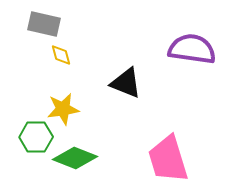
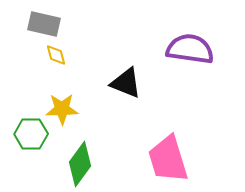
purple semicircle: moved 2 px left
yellow diamond: moved 5 px left
yellow star: moved 1 px left; rotated 8 degrees clockwise
green hexagon: moved 5 px left, 3 px up
green diamond: moved 5 px right, 6 px down; rotated 75 degrees counterclockwise
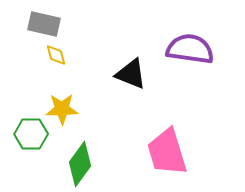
black triangle: moved 5 px right, 9 px up
pink trapezoid: moved 1 px left, 7 px up
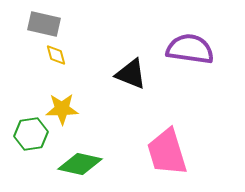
green hexagon: rotated 8 degrees counterclockwise
green diamond: rotated 66 degrees clockwise
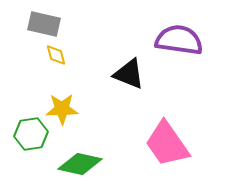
purple semicircle: moved 11 px left, 9 px up
black triangle: moved 2 px left
pink trapezoid: moved 8 px up; rotated 18 degrees counterclockwise
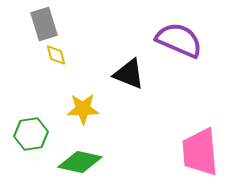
gray rectangle: rotated 60 degrees clockwise
purple semicircle: rotated 15 degrees clockwise
yellow star: moved 21 px right
pink trapezoid: moved 33 px right, 8 px down; rotated 30 degrees clockwise
green diamond: moved 2 px up
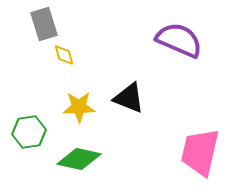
yellow diamond: moved 8 px right
black triangle: moved 24 px down
yellow star: moved 4 px left, 2 px up
green hexagon: moved 2 px left, 2 px up
pink trapezoid: rotated 18 degrees clockwise
green diamond: moved 1 px left, 3 px up
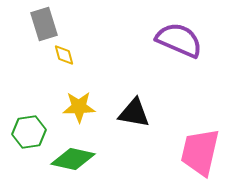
black triangle: moved 5 px right, 15 px down; rotated 12 degrees counterclockwise
green diamond: moved 6 px left
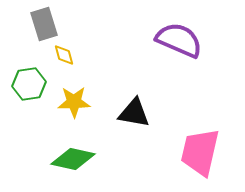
yellow star: moved 5 px left, 5 px up
green hexagon: moved 48 px up
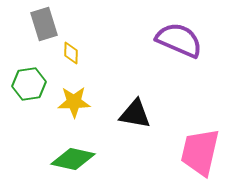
yellow diamond: moved 7 px right, 2 px up; rotated 15 degrees clockwise
black triangle: moved 1 px right, 1 px down
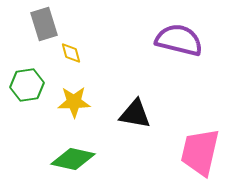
purple semicircle: rotated 9 degrees counterclockwise
yellow diamond: rotated 15 degrees counterclockwise
green hexagon: moved 2 px left, 1 px down
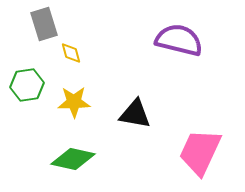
pink trapezoid: rotated 12 degrees clockwise
